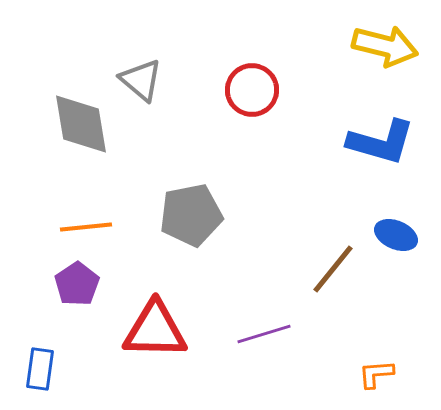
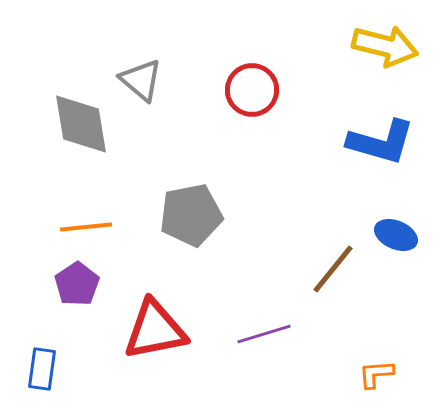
red triangle: rotated 12 degrees counterclockwise
blue rectangle: moved 2 px right
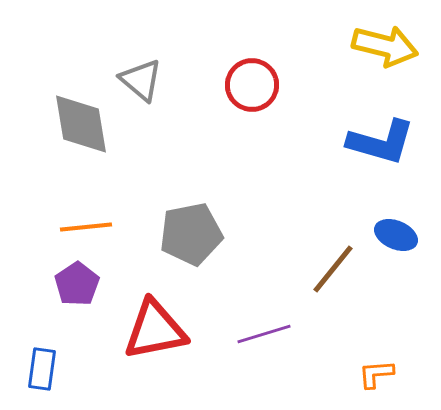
red circle: moved 5 px up
gray pentagon: moved 19 px down
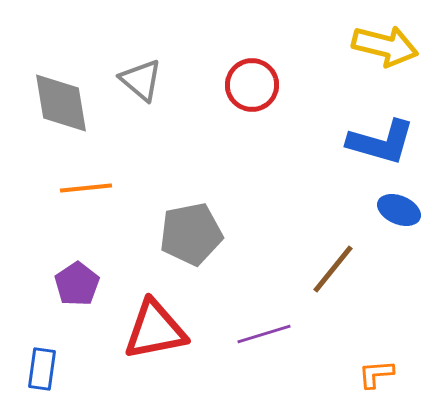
gray diamond: moved 20 px left, 21 px up
orange line: moved 39 px up
blue ellipse: moved 3 px right, 25 px up
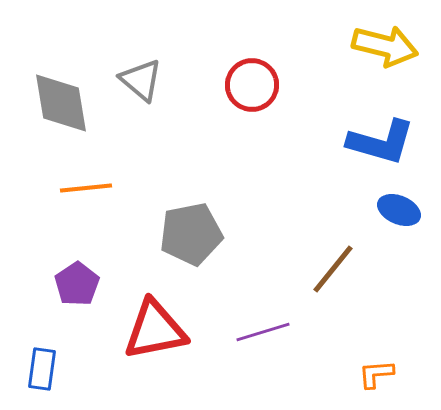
purple line: moved 1 px left, 2 px up
